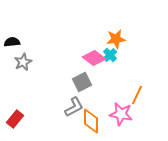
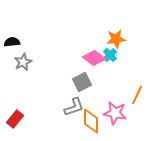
gray L-shape: rotated 10 degrees clockwise
pink star: moved 6 px left, 1 px up
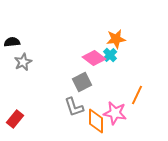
gray L-shape: rotated 90 degrees clockwise
orange diamond: moved 5 px right
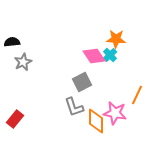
orange star: rotated 12 degrees clockwise
pink diamond: moved 2 px up; rotated 20 degrees clockwise
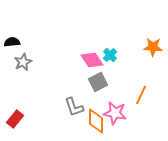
orange star: moved 37 px right, 8 px down
pink diamond: moved 2 px left, 4 px down
gray square: moved 16 px right
orange line: moved 4 px right
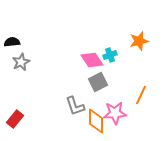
orange star: moved 14 px left, 6 px up; rotated 18 degrees counterclockwise
cyan cross: rotated 24 degrees clockwise
gray star: moved 2 px left
gray L-shape: moved 1 px right, 1 px up
pink star: rotated 15 degrees counterclockwise
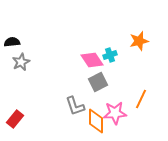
orange line: moved 4 px down
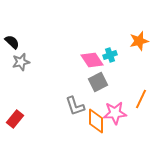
black semicircle: rotated 49 degrees clockwise
gray star: rotated 12 degrees clockwise
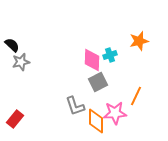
black semicircle: moved 3 px down
pink diamond: rotated 35 degrees clockwise
orange line: moved 5 px left, 3 px up
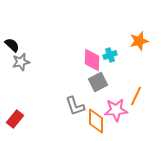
pink star: moved 1 px right, 3 px up
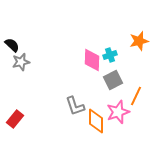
gray square: moved 15 px right, 2 px up
pink star: moved 2 px right, 2 px down; rotated 15 degrees counterclockwise
